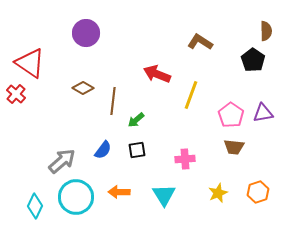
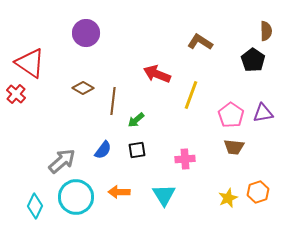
yellow star: moved 10 px right, 5 px down
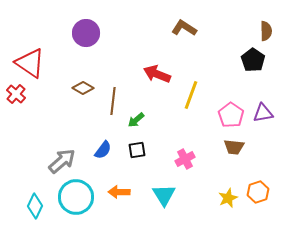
brown L-shape: moved 16 px left, 14 px up
pink cross: rotated 24 degrees counterclockwise
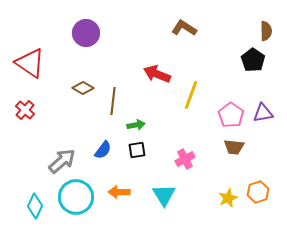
red cross: moved 9 px right, 16 px down
green arrow: moved 5 px down; rotated 150 degrees counterclockwise
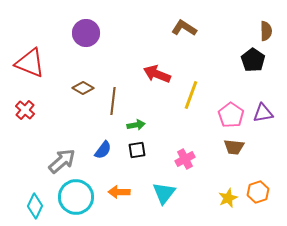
red triangle: rotated 12 degrees counterclockwise
cyan triangle: moved 2 px up; rotated 10 degrees clockwise
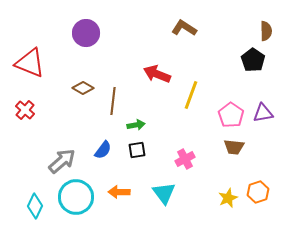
cyan triangle: rotated 15 degrees counterclockwise
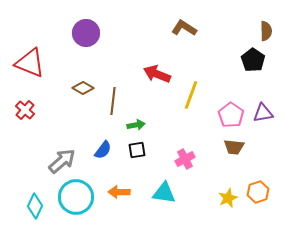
cyan triangle: rotated 45 degrees counterclockwise
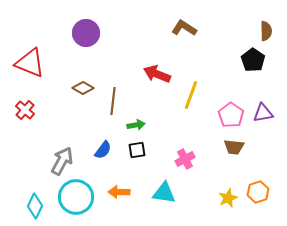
gray arrow: rotated 20 degrees counterclockwise
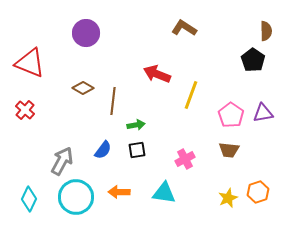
brown trapezoid: moved 5 px left, 3 px down
cyan diamond: moved 6 px left, 7 px up
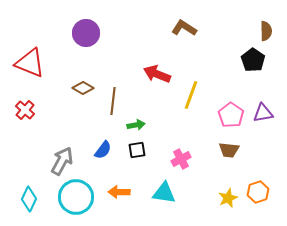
pink cross: moved 4 px left
